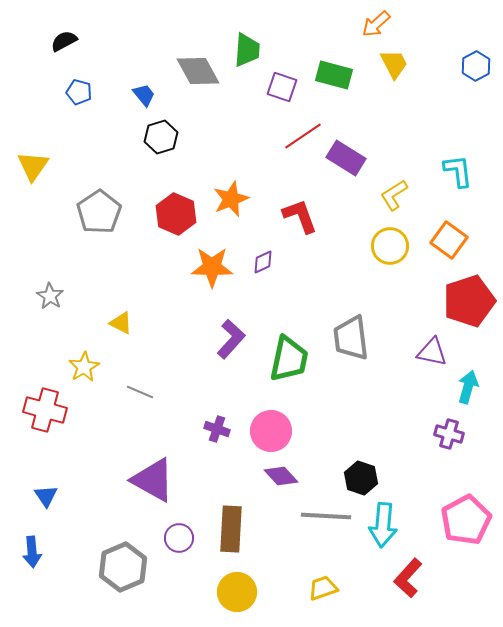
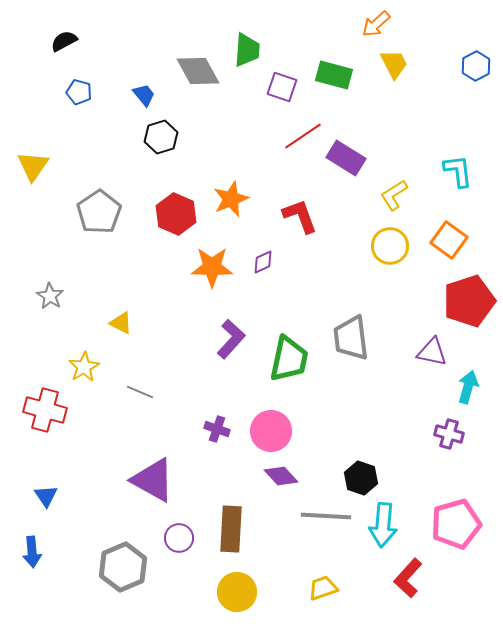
pink pentagon at (466, 520): moved 10 px left, 4 px down; rotated 12 degrees clockwise
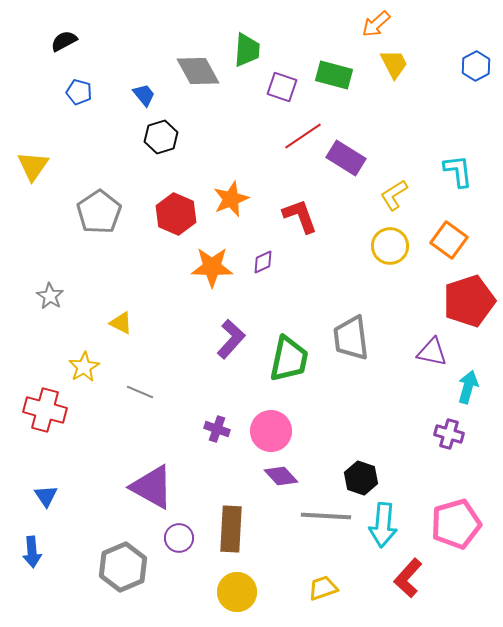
purple triangle at (153, 480): moved 1 px left, 7 px down
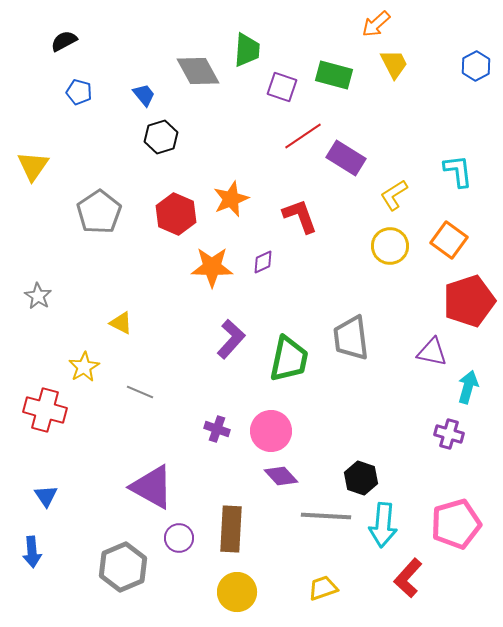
gray star at (50, 296): moved 12 px left
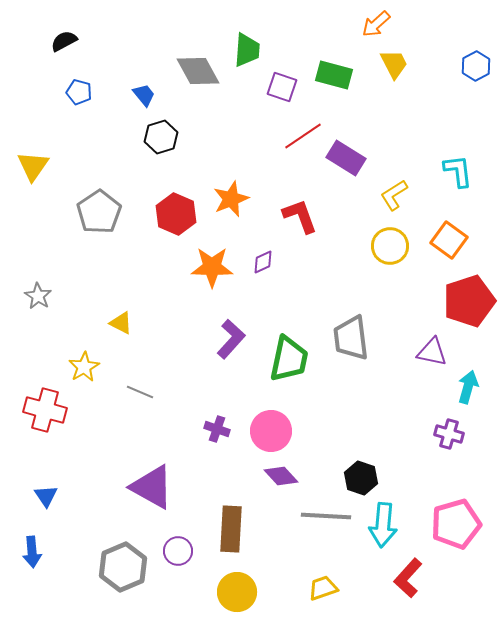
purple circle at (179, 538): moved 1 px left, 13 px down
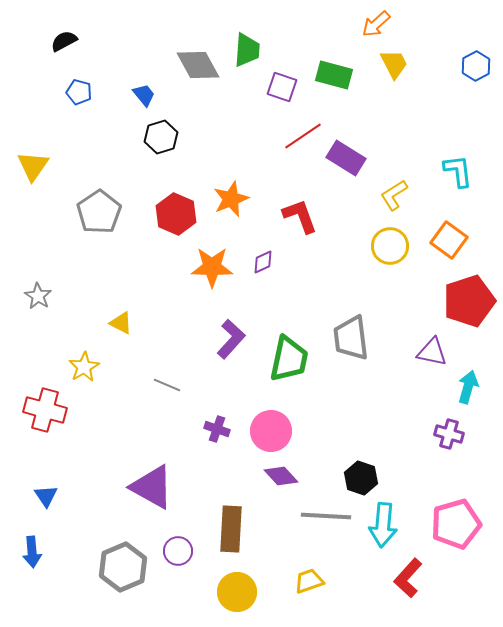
gray diamond at (198, 71): moved 6 px up
gray line at (140, 392): moved 27 px right, 7 px up
yellow trapezoid at (323, 588): moved 14 px left, 7 px up
